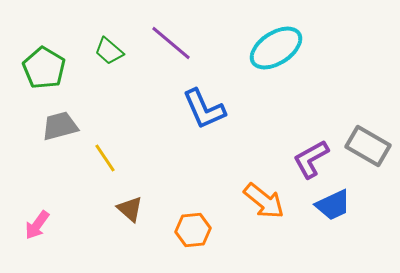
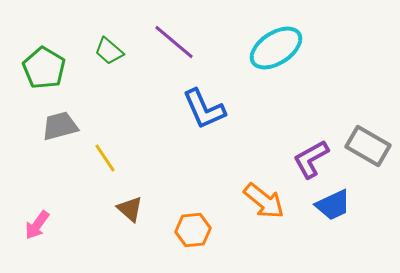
purple line: moved 3 px right, 1 px up
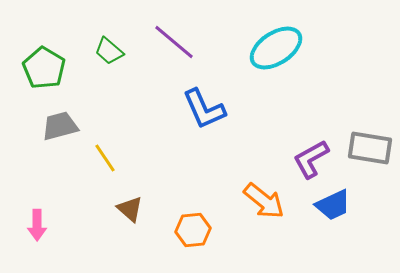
gray rectangle: moved 2 px right, 2 px down; rotated 21 degrees counterclockwise
pink arrow: rotated 36 degrees counterclockwise
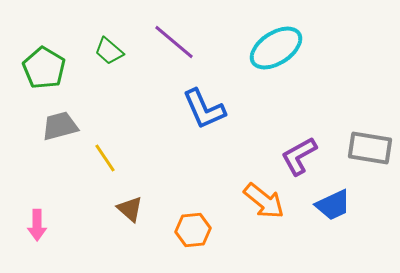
purple L-shape: moved 12 px left, 3 px up
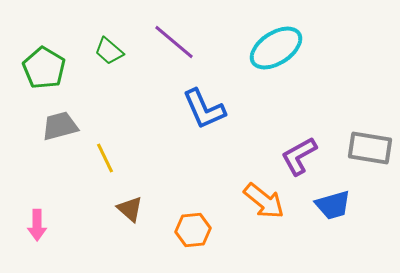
yellow line: rotated 8 degrees clockwise
blue trapezoid: rotated 9 degrees clockwise
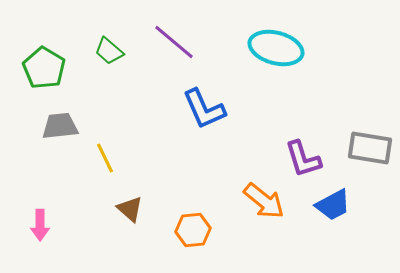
cyan ellipse: rotated 48 degrees clockwise
gray trapezoid: rotated 9 degrees clockwise
purple L-shape: moved 4 px right, 3 px down; rotated 78 degrees counterclockwise
blue trapezoid: rotated 12 degrees counterclockwise
pink arrow: moved 3 px right
